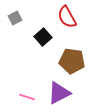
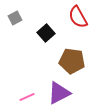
red semicircle: moved 11 px right
black square: moved 3 px right, 4 px up
pink line: rotated 42 degrees counterclockwise
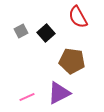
gray square: moved 6 px right, 13 px down
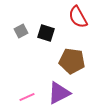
black square: rotated 30 degrees counterclockwise
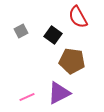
black square: moved 7 px right, 2 px down; rotated 18 degrees clockwise
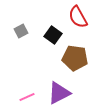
brown pentagon: moved 3 px right, 3 px up
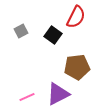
red semicircle: moved 2 px left; rotated 125 degrees counterclockwise
brown pentagon: moved 2 px right, 9 px down; rotated 15 degrees counterclockwise
purple triangle: moved 1 px left, 1 px down
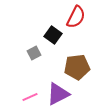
gray square: moved 13 px right, 22 px down
pink line: moved 3 px right
